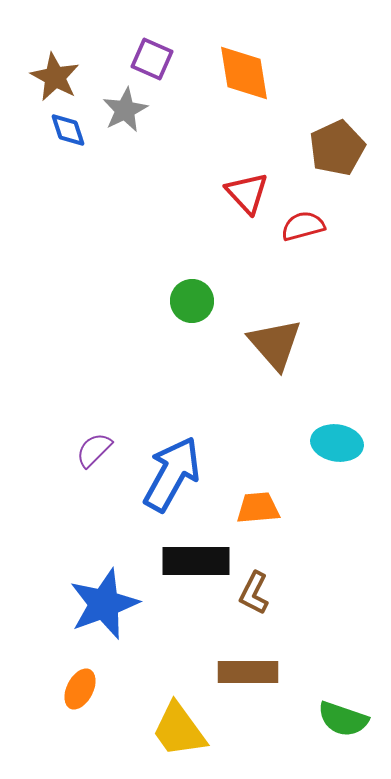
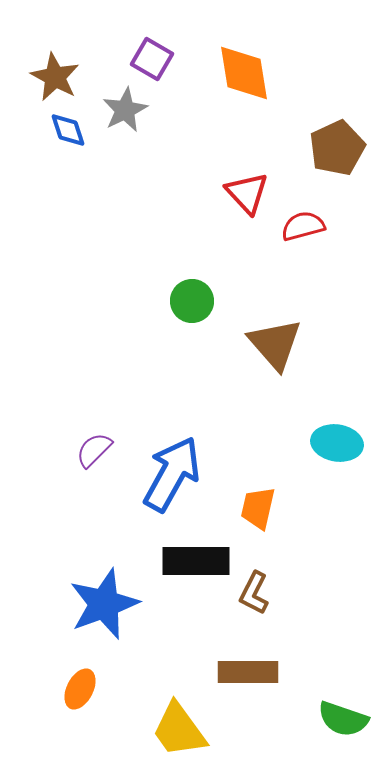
purple square: rotated 6 degrees clockwise
orange trapezoid: rotated 72 degrees counterclockwise
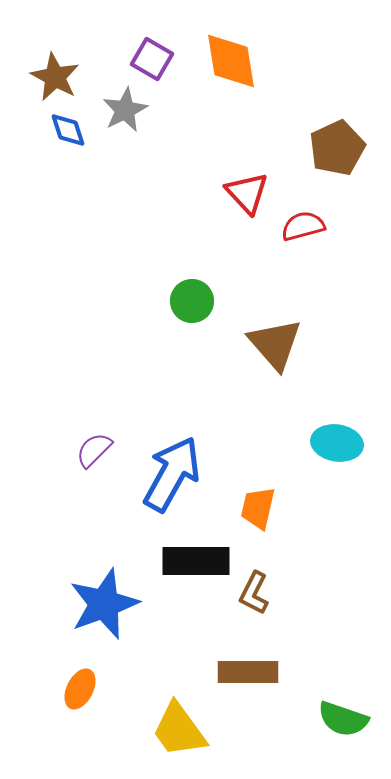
orange diamond: moved 13 px left, 12 px up
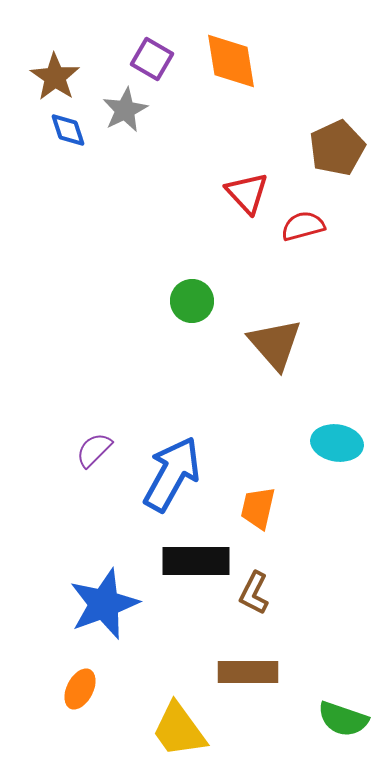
brown star: rotated 6 degrees clockwise
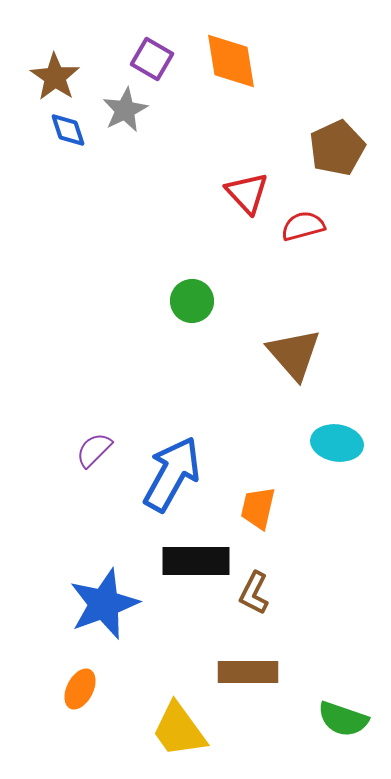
brown triangle: moved 19 px right, 10 px down
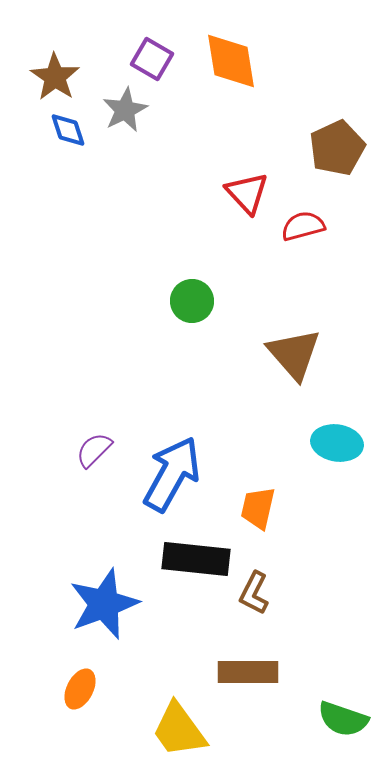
black rectangle: moved 2 px up; rotated 6 degrees clockwise
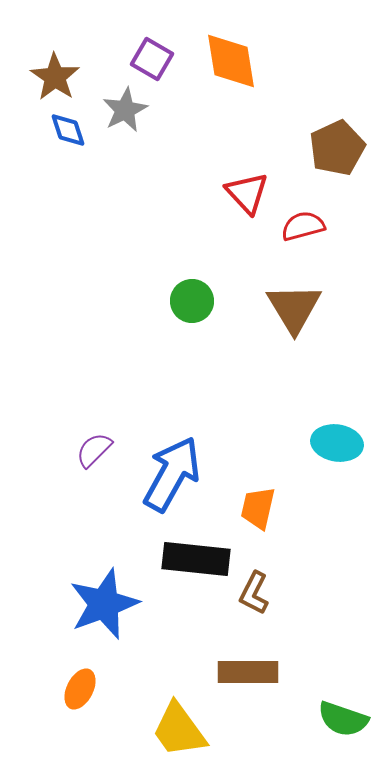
brown triangle: moved 46 px up; rotated 10 degrees clockwise
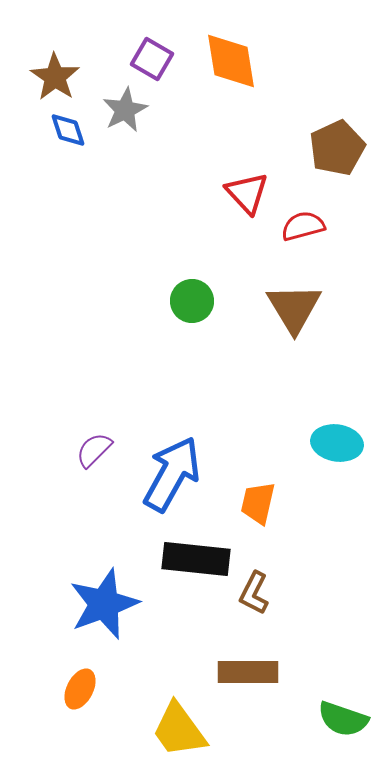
orange trapezoid: moved 5 px up
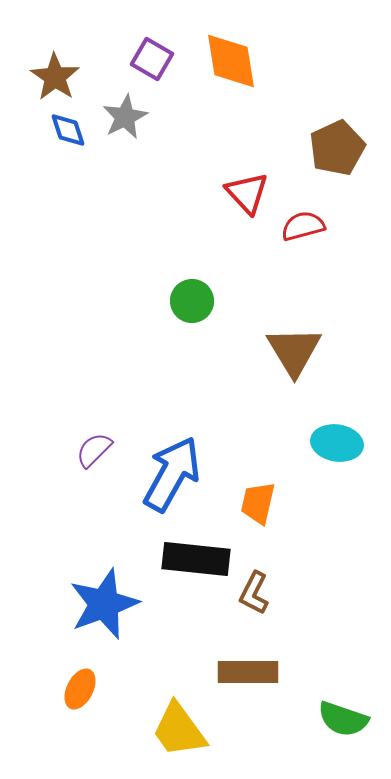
gray star: moved 7 px down
brown triangle: moved 43 px down
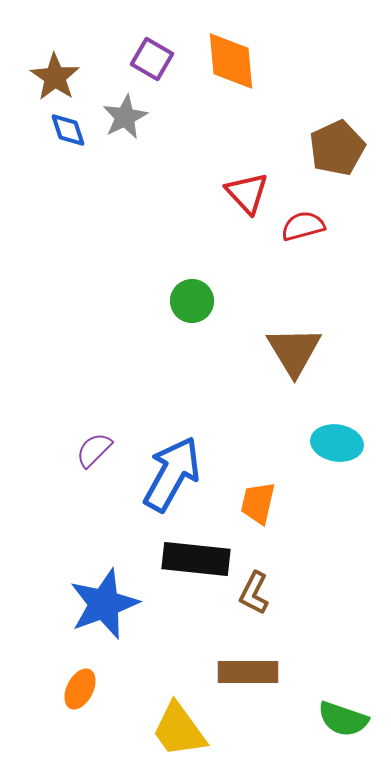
orange diamond: rotated 4 degrees clockwise
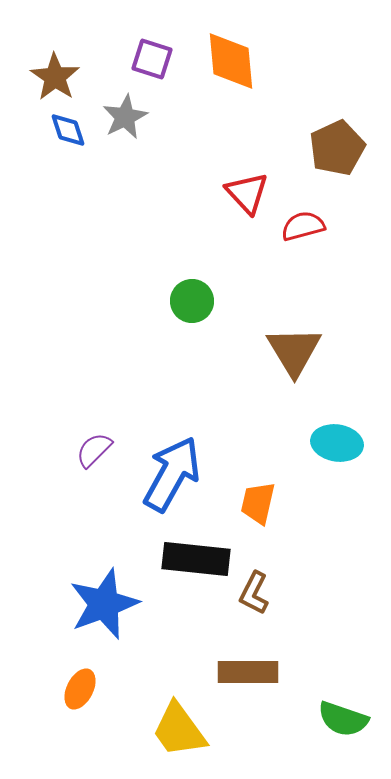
purple square: rotated 12 degrees counterclockwise
